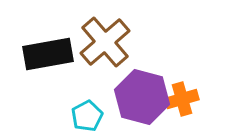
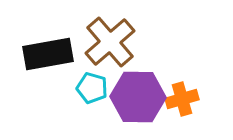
brown cross: moved 5 px right
purple hexagon: moved 4 px left; rotated 14 degrees counterclockwise
cyan pentagon: moved 5 px right, 28 px up; rotated 28 degrees counterclockwise
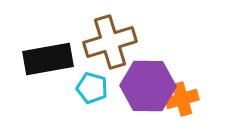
brown cross: rotated 24 degrees clockwise
black rectangle: moved 5 px down
purple hexagon: moved 10 px right, 11 px up
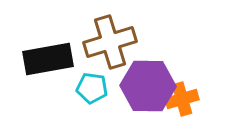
cyan pentagon: rotated 8 degrees counterclockwise
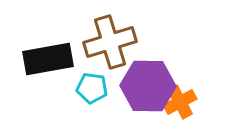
orange cross: moved 2 px left, 3 px down; rotated 12 degrees counterclockwise
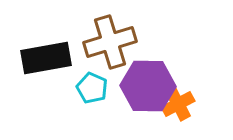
black rectangle: moved 2 px left, 1 px up
cyan pentagon: rotated 16 degrees clockwise
orange cross: moved 2 px left, 2 px down
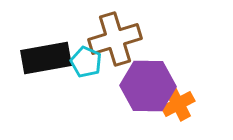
brown cross: moved 5 px right, 3 px up
cyan pentagon: moved 6 px left, 26 px up
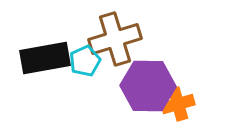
black rectangle: moved 1 px left
cyan pentagon: moved 1 px left, 1 px up; rotated 24 degrees clockwise
orange cross: rotated 12 degrees clockwise
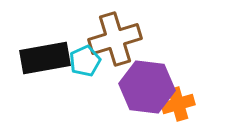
purple hexagon: moved 1 px left, 1 px down; rotated 6 degrees clockwise
